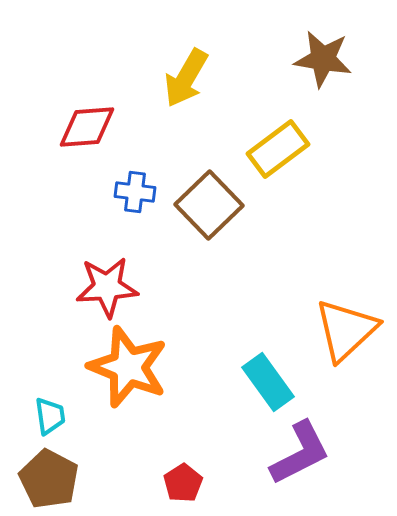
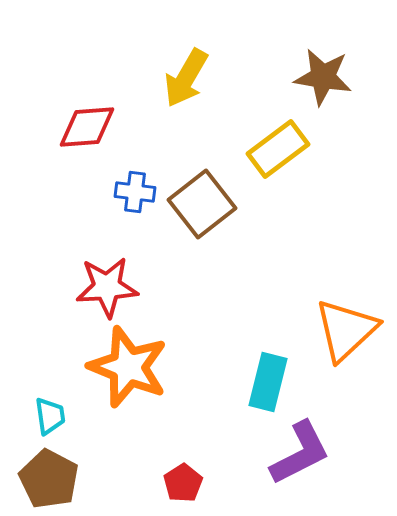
brown star: moved 18 px down
brown square: moved 7 px left, 1 px up; rotated 6 degrees clockwise
cyan rectangle: rotated 50 degrees clockwise
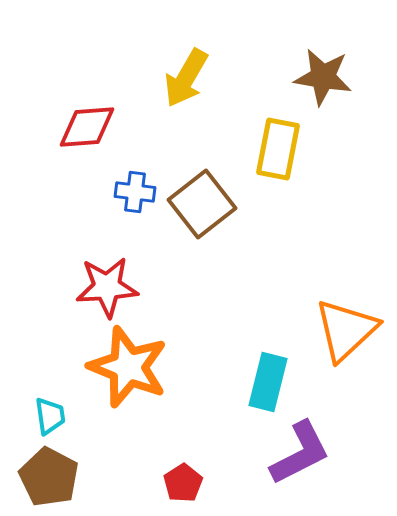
yellow rectangle: rotated 42 degrees counterclockwise
brown pentagon: moved 2 px up
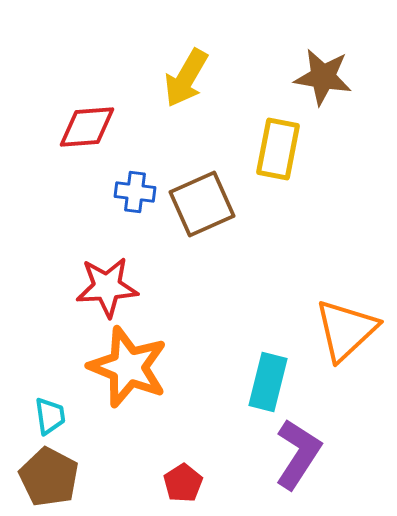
brown square: rotated 14 degrees clockwise
purple L-shape: moved 2 px left, 1 px down; rotated 30 degrees counterclockwise
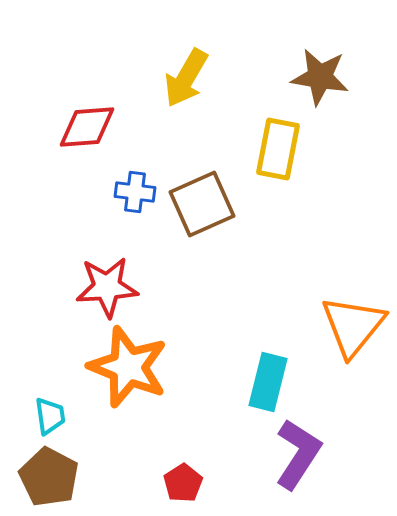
brown star: moved 3 px left
orange triangle: moved 7 px right, 4 px up; rotated 8 degrees counterclockwise
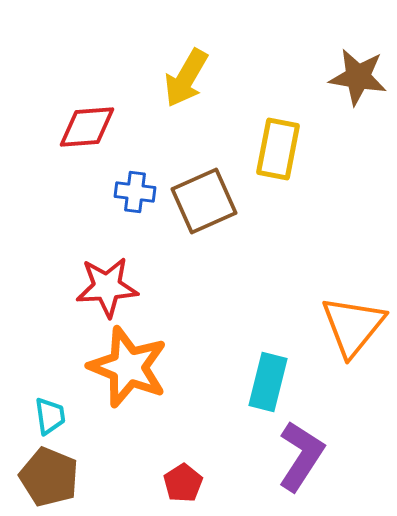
brown star: moved 38 px right
brown square: moved 2 px right, 3 px up
purple L-shape: moved 3 px right, 2 px down
brown pentagon: rotated 6 degrees counterclockwise
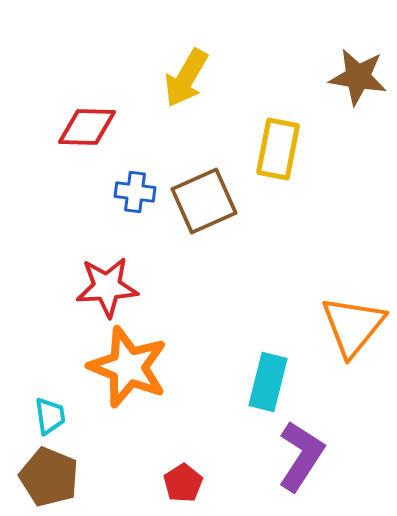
red diamond: rotated 6 degrees clockwise
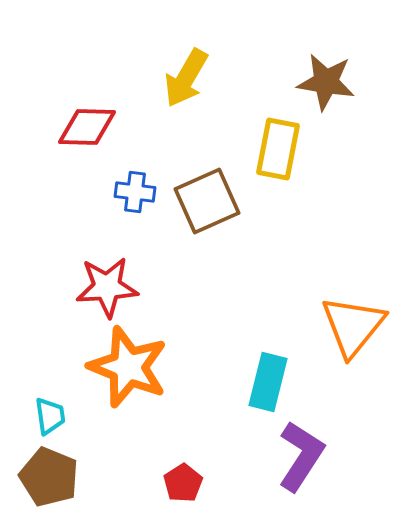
brown star: moved 32 px left, 5 px down
brown square: moved 3 px right
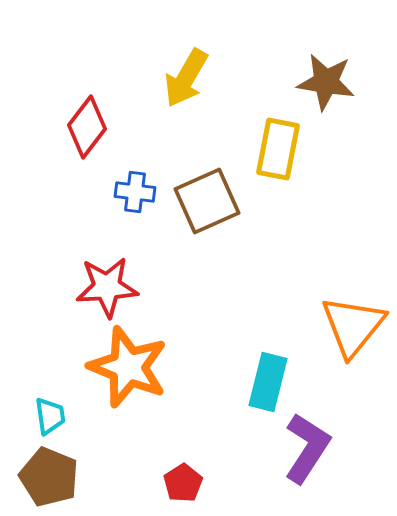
red diamond: rotated 54 degrees counterclockwise
purple L-shape: moved 6 px right, 8 px up
